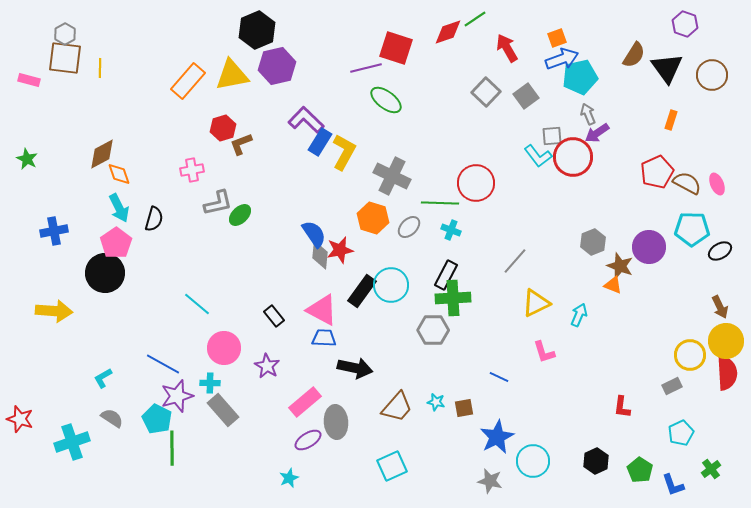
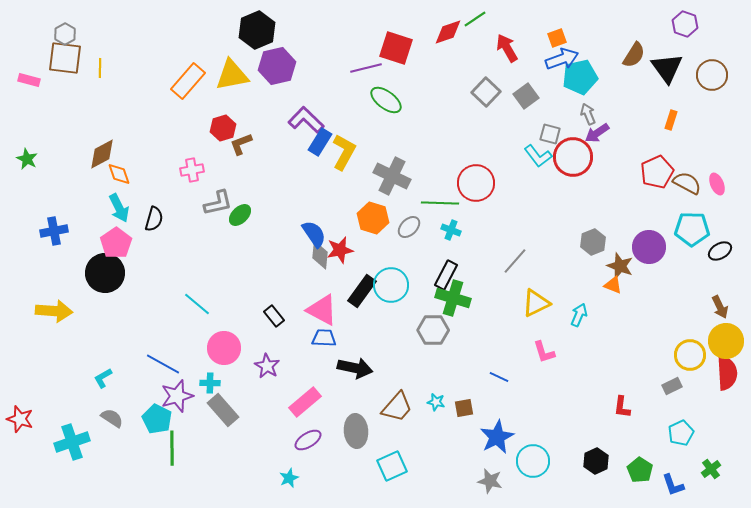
gray square at (552, 136): moved 2 px left, 2 px up; rotated 20 degrees clockwise
green cross at (453, 298): rotated 20 degrees clockwise
gray ellipse at (336, 422): moved 20 px right, 9 px down
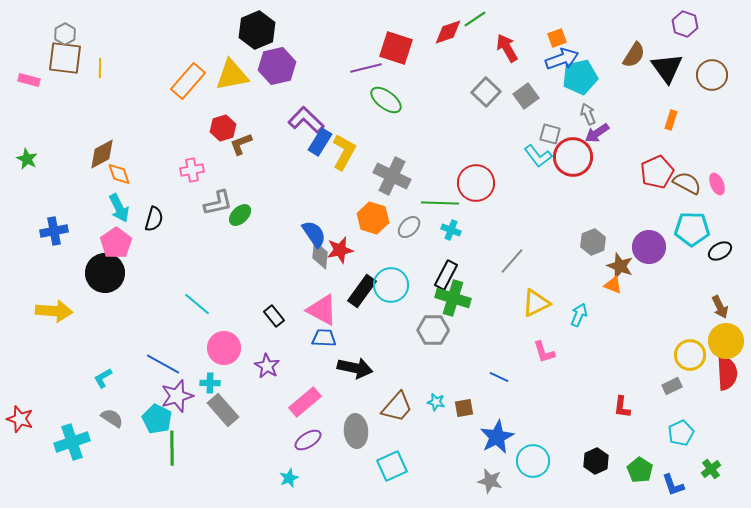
gray line at (515, 261): moved 3 px left
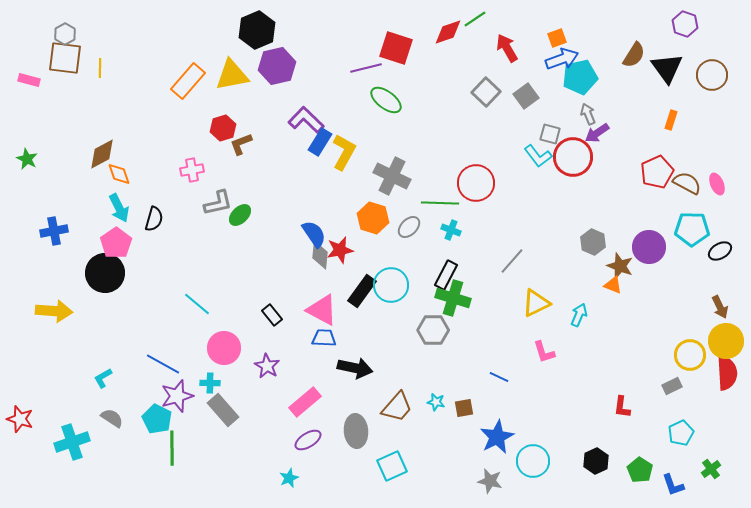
gray hexagon at (593, 242): rotated 15 degrees counterclockwise
black rectangle at (274, 316): moved 2 px left, 1 px up
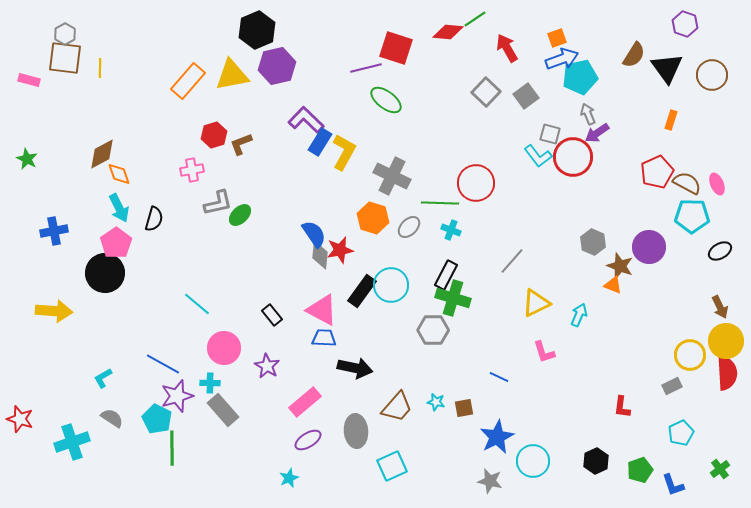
red diamond at (448, 32): rotated 24 degrees clockwise
red hexagon at (223, 128): moved 9 px left, 7 px down
cyan pentagon at (692, 229): moved 13 px up
green cross at (711, 469): moved 9 px right
green pentagon at (640, 470): rotated 20 degrees clockwise
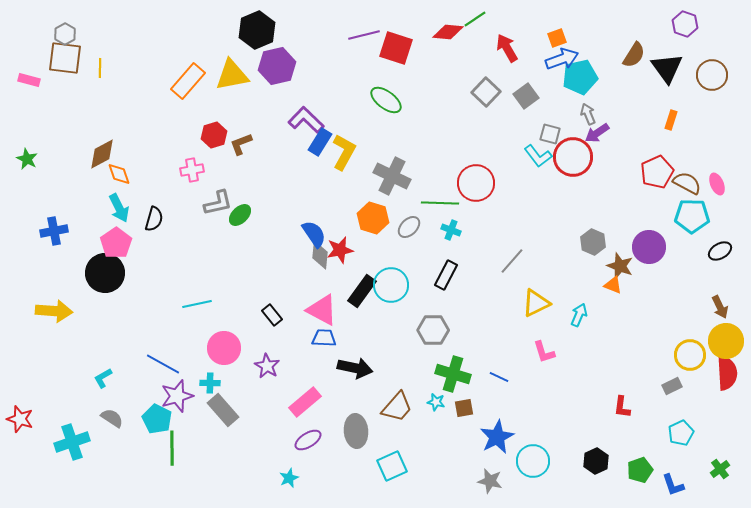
purple line at (366, 68): moved 2 px left, 33 px up
green cross at (453, 298): moved 76 px down
cyan line at (197, 304): rotated 52 degrees counterclockwise
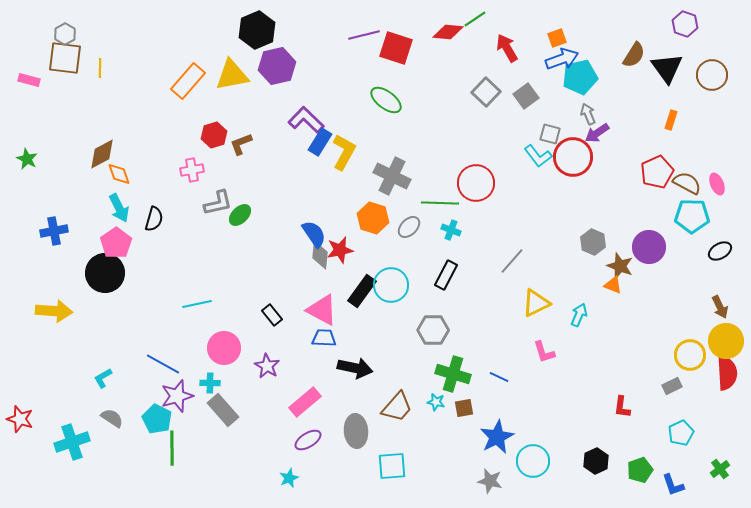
cyan square at (392, 466): rotated 20 degrees clockwise
